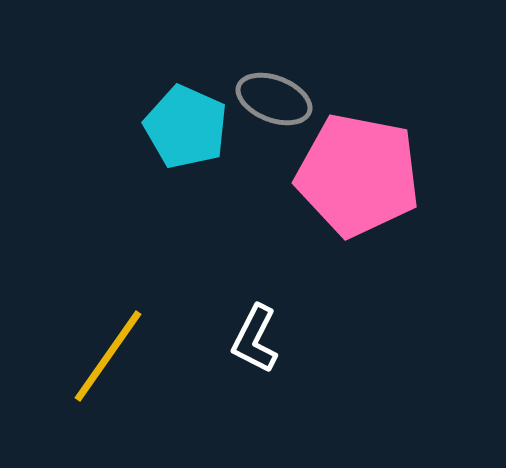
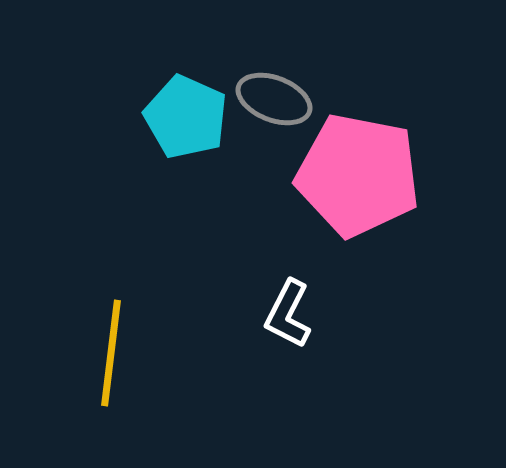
cyan pentagon: moved 10 px up
white L-shape: moved 33 px right, 25 px up
yellow line: moved 3 px right, 3 px up; rotated 28 degrees counterclockwise
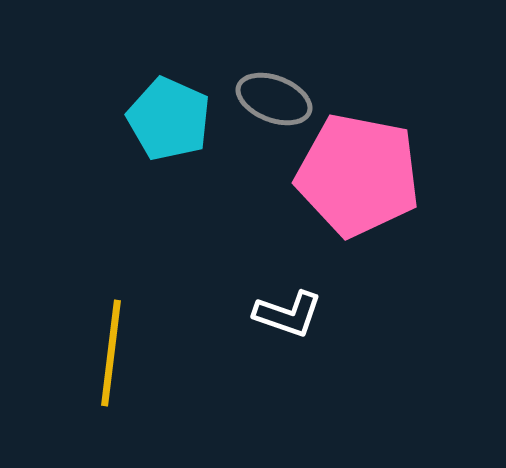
cyan pentagon: moved 17 px left, 2 px down
white L-shape: rotated 98 degrees counterclockwise
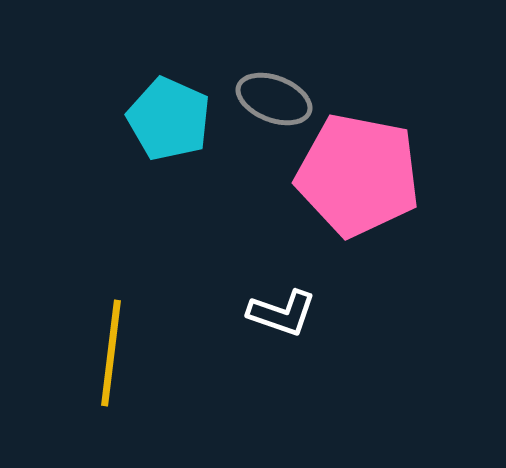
white L-shape: moved 6 px left, 1 px up
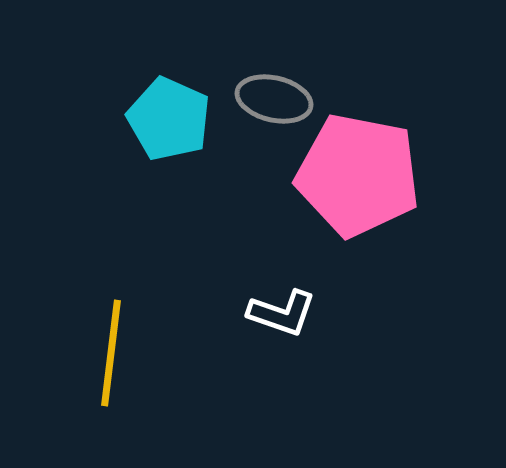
gray ellipse: rotated 8 degrees counterclockwise
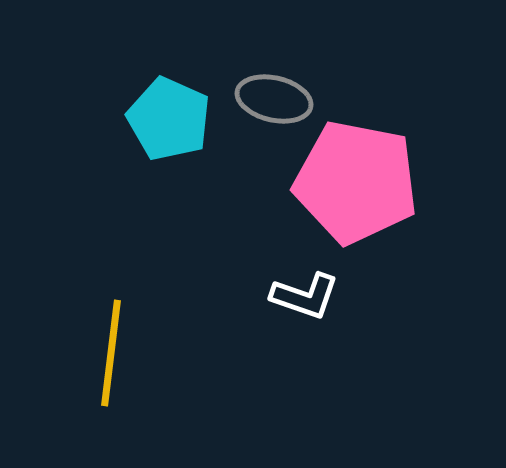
pink pentagon: moved 2 px left, 7 px down
white L-shape: moved 23 px right, 17 px up
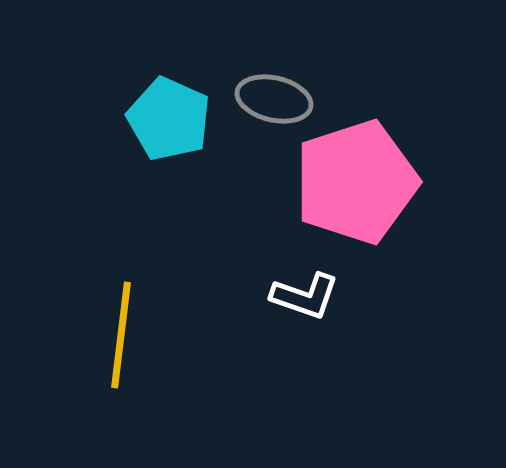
pink pentagon: rotated 29 degrees counterclockwise
yellow line: moved 10 px right, 18 px up
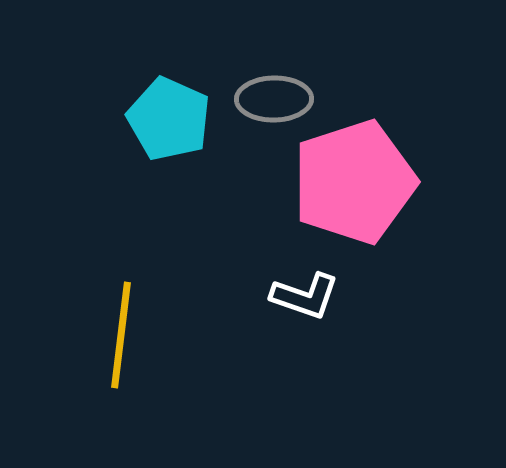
gray ellipse: rotated 14 degrees counterclockwise
pink pentagon: moved 2 px left
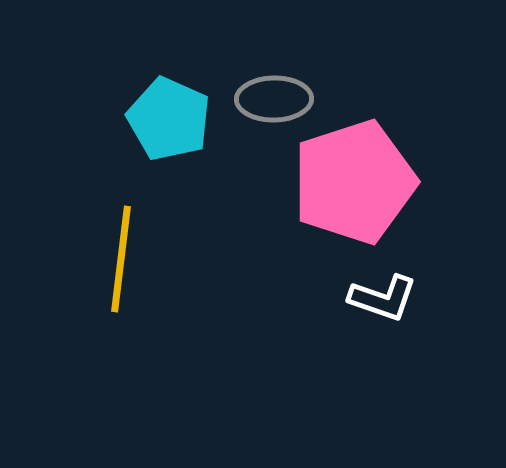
white L-shape: moved 78 px right, 2 px down
yellow line: moved 76 px up
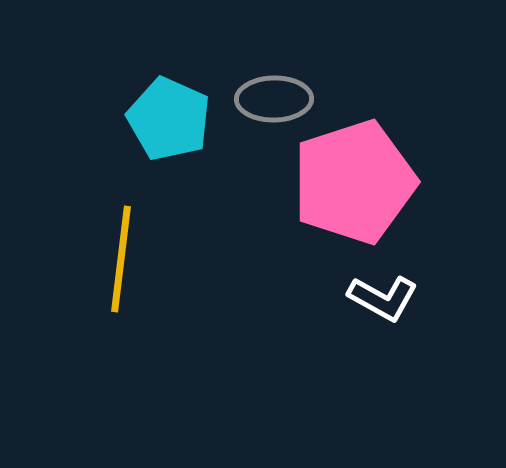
white L-shape: rotated 10 degrees clockwise
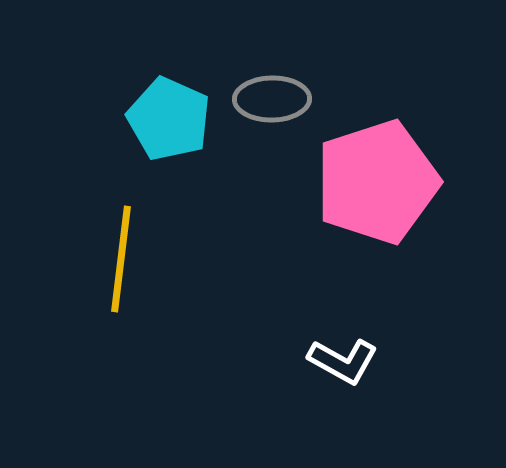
gray ellipse: moved 2 px left
pink pentagon: moved 23 px right
white L-shape: moved 40 px left, 63 px down
